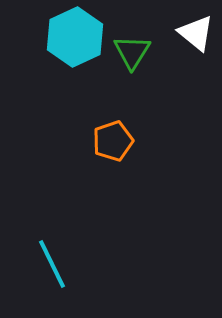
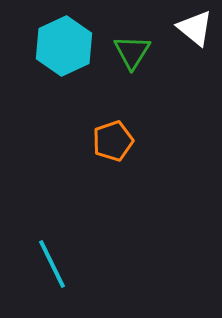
white triangle: moved 1 px left, 5 px up
cyan hexagon: moved 11 px left, 9 px down
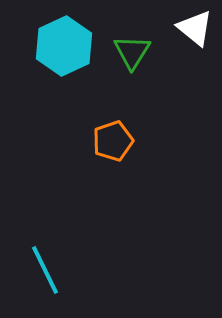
cyan line: moved 7 px left, 6 px down
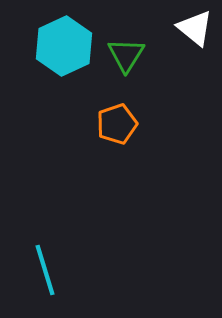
green triangle: moved 6 px left, 3 px down
orange pentagon: moved 4 px right, 17 px up
cyan line: rotated 9 degrees clockwise
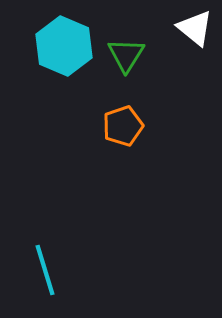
cyan hexagon: rotated 12 degrees counterclockwise
orange pentagon: moved 6 px right, 2 px down
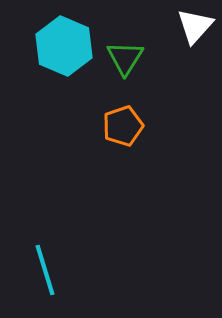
white triangle: moved 2 px up; rotated 33 degrees clockwise
green triangle: moved 1 px left, 3 px down
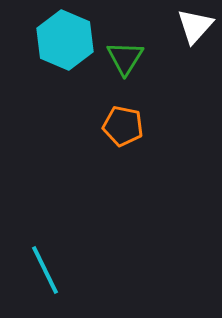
cyan hexagon: moved 1 px right, 6 px up
orange pentagon: rotated 30 degrees clockwise
cyan line: rotated 9 degrees counterclockwise
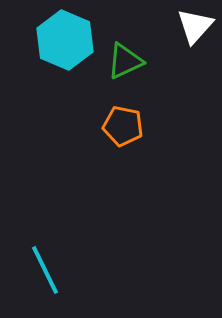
green triangle: moved 3 px down; rotated 33 degrees clockwise
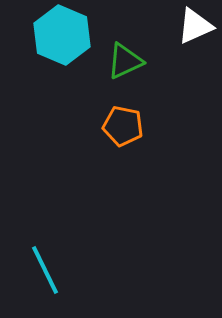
white triangle: rotated 24 degrees clockwise
cyan hexagon: moved 3 px left, 5 px up
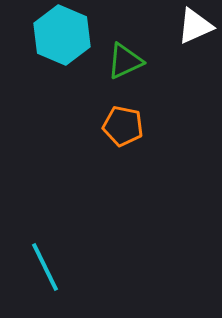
cyan line: moved 3 px up
